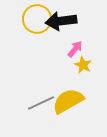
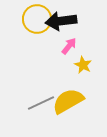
pink arrow: moved 6 px left, 3 px up
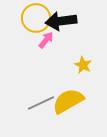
yellow circle: moved 1 px left, 1 px up
pink arrow: moved 23 px left, 6 px up
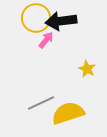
yellow star: moved 4 px right, 4 px down
yellow semicircle: moved 12 px down; rotated 12 degrees clockwise
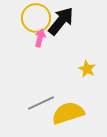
black arrow: rotated 136 degrees clockwise
pink arrow: moved 6 px left, 2 px up; rotated 24 degrees counterclockwise
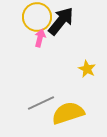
yellow circle: moved 1 px right, 1 px up
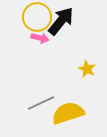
pink arrow: rotated 90 degrees clockwise
